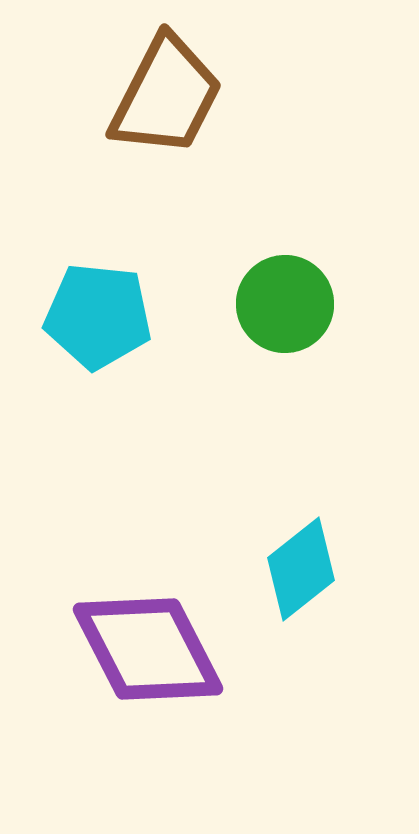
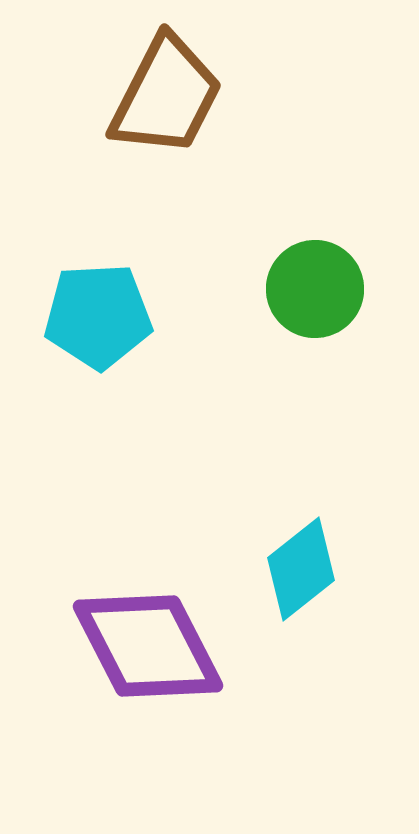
green circle: moved 30 px right, 15 px up
cyan pentagon: rotated 9 degrees counterclockwise
purple diamond: moved 3 px up
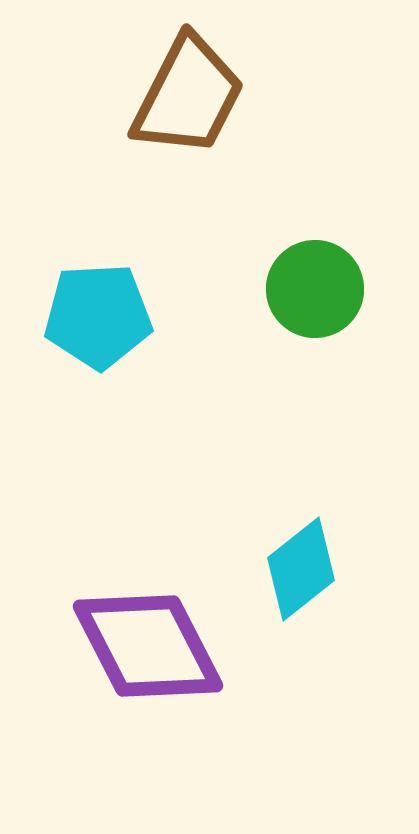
brown trapezoid: moved 22 px right
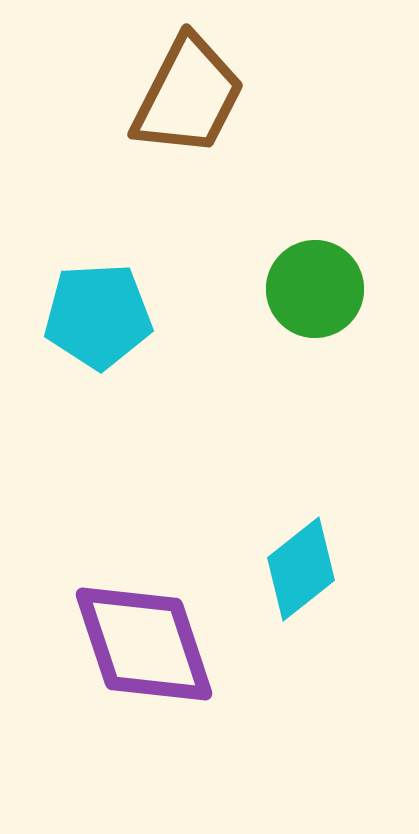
purple diamond: moved 4 px left, 2 px up; rotated 9 degrees clockwise
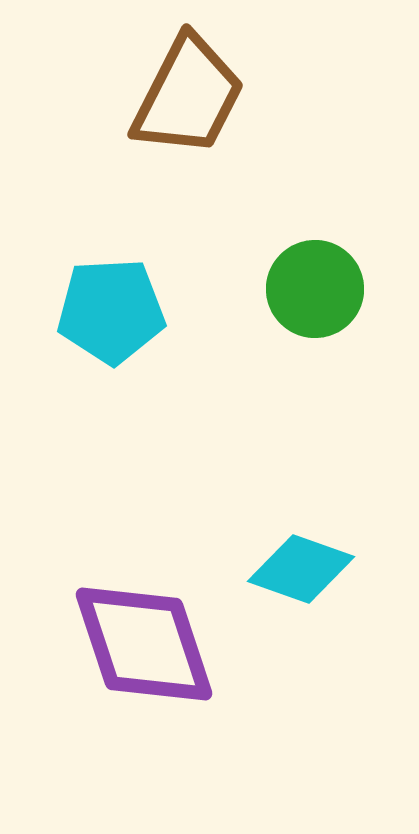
cyan pentagon: moved 13 px right, 5 px up
cyan diamond: rotated 58 degrees clockwise
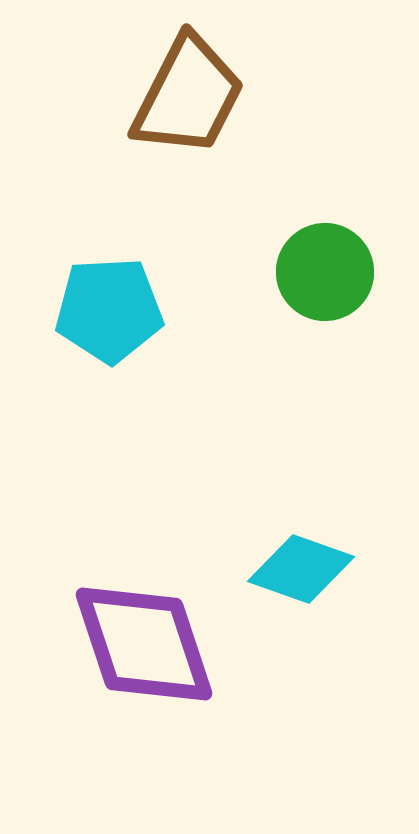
green circle: moved 10 px right, 17 px up
cyan pentagon: moved 2 px left, 1 px up
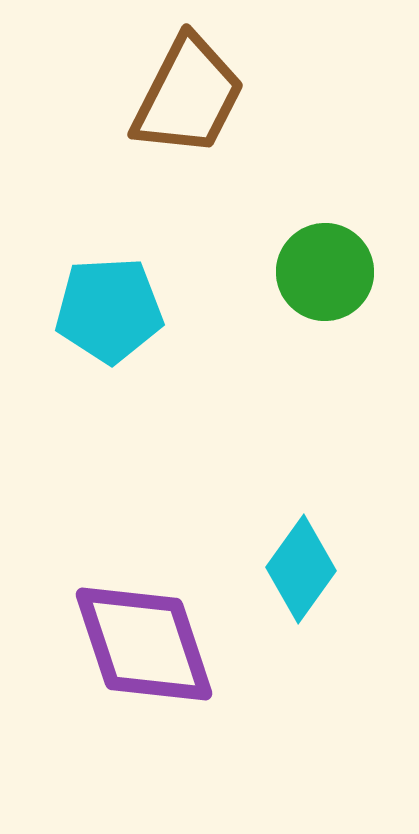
cyan diamond: rotated 74 degrees counterclockwise
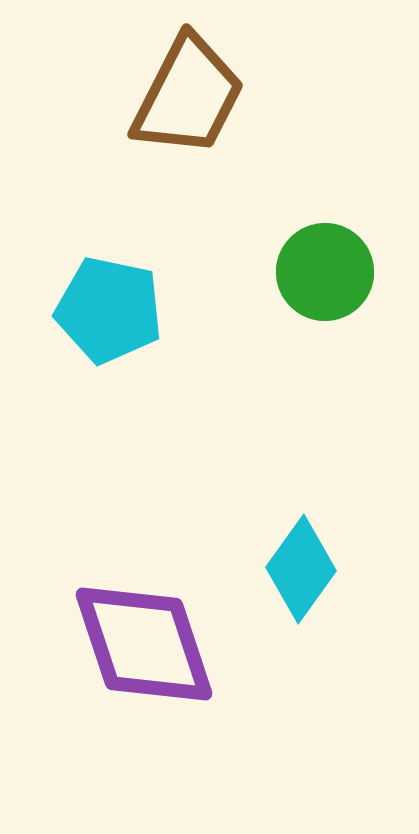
cyan pentagon: rotated 15 degrees clockwise
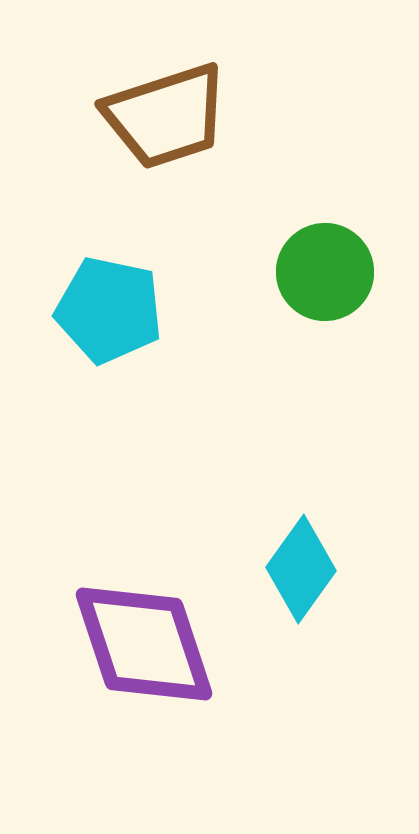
brown trapezoid: moved 22 px left, 20 px down; rotated 45 degrees clockwise
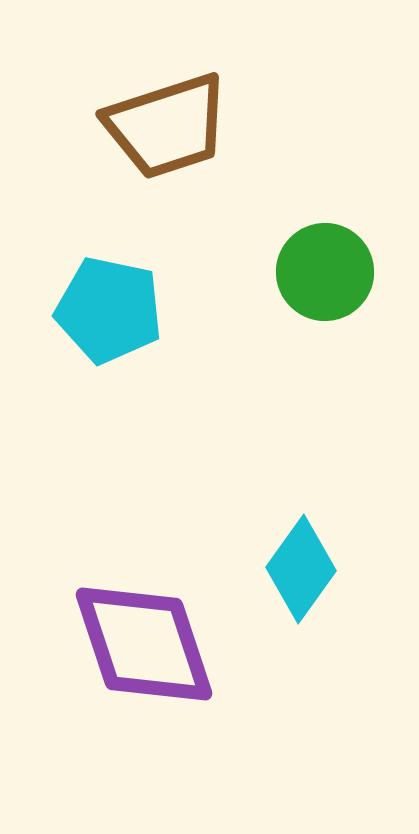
brown trapezoid: moved 1 px right, 10 px down
